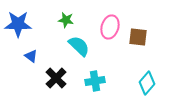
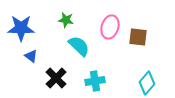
blue star: moved 3 px right, 4 px down
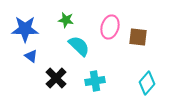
blue star: moved 4 px right, 1 px down
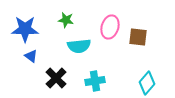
cyan semicircle: rotated 130 degrees clockwise
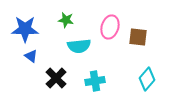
cyan diamond: moved 4 px up
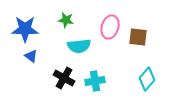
black cross: moved 8 px right; rotated 15 degrees counterclockwise
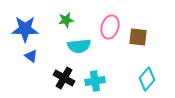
green star: rotated 21 degrees counterclockwise
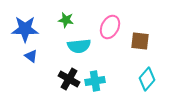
green star: rotated 21 degrees clockwise
pink ellipse: rotated 10 degrees clockwise
brown square: moved 2 px right, 4 px down
black cross: moved 5 px right, 1 px down
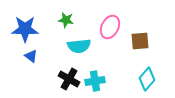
brown square: rotated 12 degrees counterclockwise
